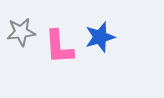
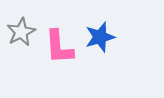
gray star: rotated 20 degrees counterclockwise
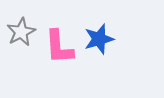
blue star: moved 1 px left, 2 px down
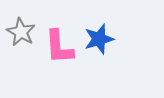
gray star: rotated 16 degrees counterclockwise
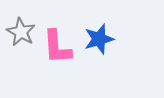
pink L-shape: moved 2 px left
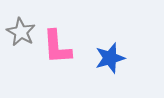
blue star: moved 11 px right, 19 px down
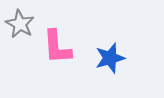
gray star: moved 1 px left, 8 px up
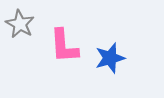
pink L-shape: moved 7 px right, 1 px up
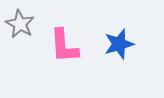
blue star: moved 9 px right, 14 px up
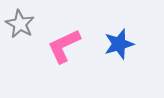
pink L-shape: rotated 69 degrees clockwise
